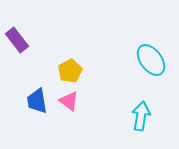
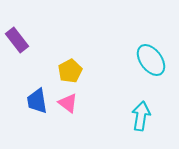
pink triangle: moved 1 px left, 2 px down
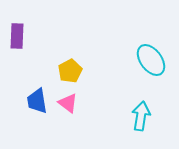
purple rectangle: moved 4 px up; rotated 40 degrees clockwise
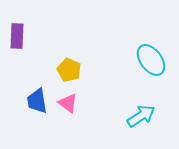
yellow pentagon: moved 1 px left, 1 px up; rotated 20 degrees counterclockwise
cyan arrow: rotated 48 degrees clockwise
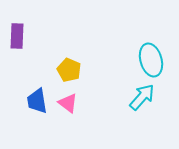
cyan ellipse: rotated 20 degrees clockwise
cyan arrow: moved 1 px right, 19 px up; rotated 16 degrees counterclockwise
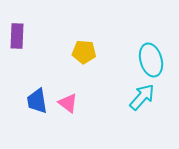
yellow pentagon: moved 15 px right, 18 px up; rotated 20 degrees counterclockwise
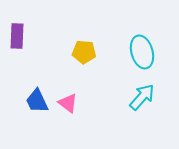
cyan ellipse: moved 9 px left, 8 px up
blue trapezoid: rotated 16 degrees counterclockwise
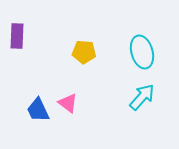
blue trapezoid: moved 1 px right, 9 px down
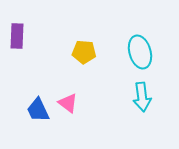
cyan ellipse: moved 2 px left
cyan arrow: rotated 132 degrees clockwise
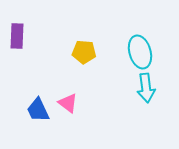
cyan arrow: moved 4 px right, 9 px up
